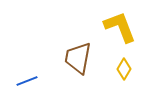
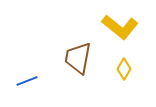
yellow L-shape: rotated 150 degrees clockwise
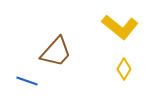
brown trapezoid: moved 22 px left, 6 px up; rotated 148 degrees counterclockwise
blue line: rotated 40 degrees clockwise
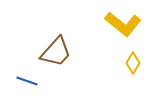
yellow L-shape: moved 3 px right, 3 px up
yellow diamond: moved 9 px right, 6 px up
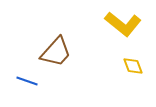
yellow diamond: moved 3 px down; rotated 50 degrees counterclockwise
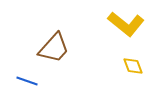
yellow L-shape: moved 3 px right
brown trapezoid: moved 2 px left, 4 px up
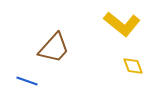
yellow L-shape: moved 4 px left
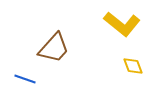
blue line: moved 2 px left, 2 px up
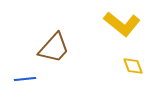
blue line: rotated 25 degrees counterclockwise
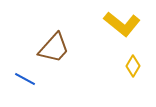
yellow diamond: rotated 50 degrees clockwise
blue line: rotated 35 degrees clockwise
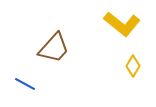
blue line: moved 5 px down
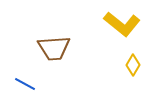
brown trapezoid: rotated 44 degrees clockwise
yellow diamond: moved 1 px up
